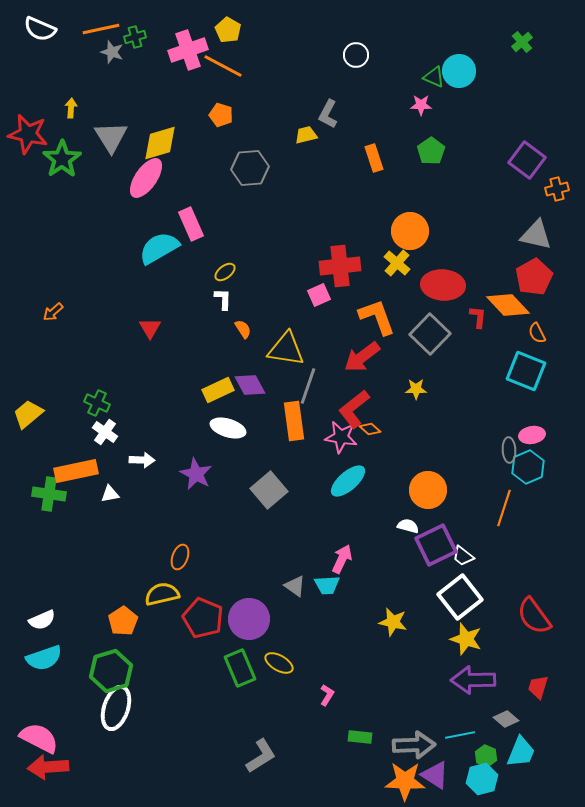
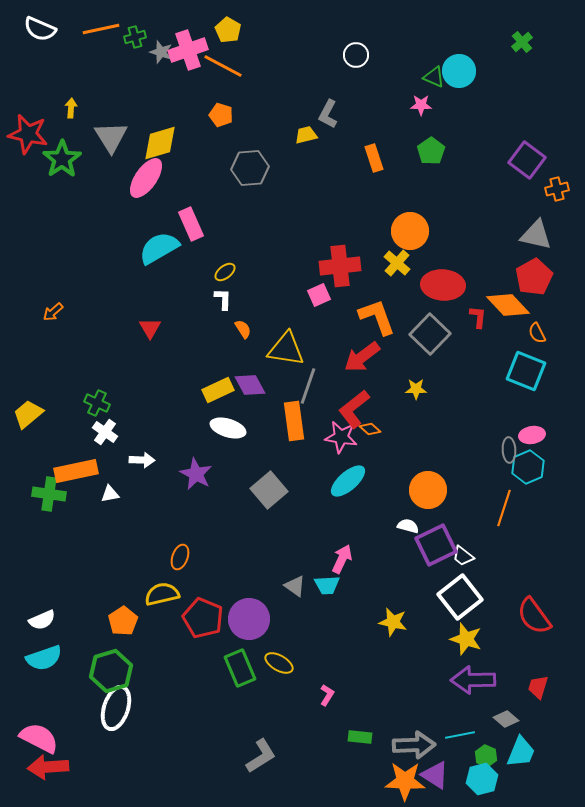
gray star at (112, 52): moved 49 px right
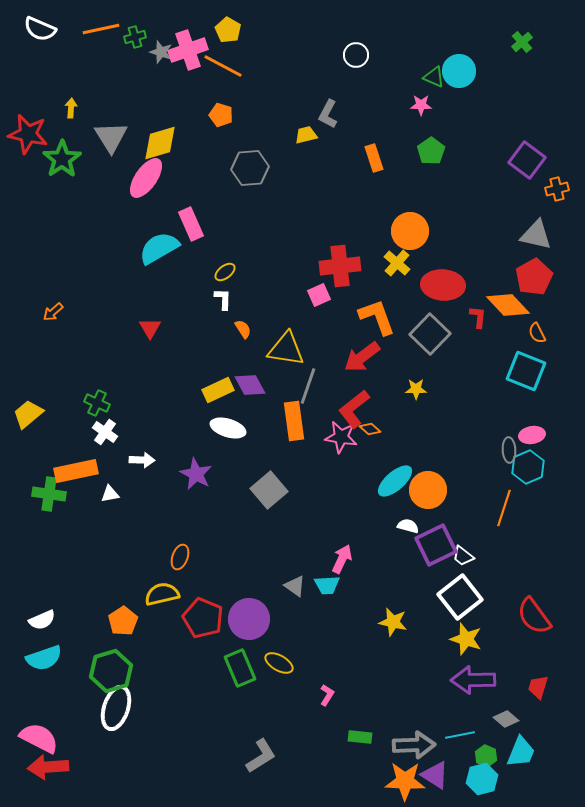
cyan ellipse at (348, 481): moved 47 px right
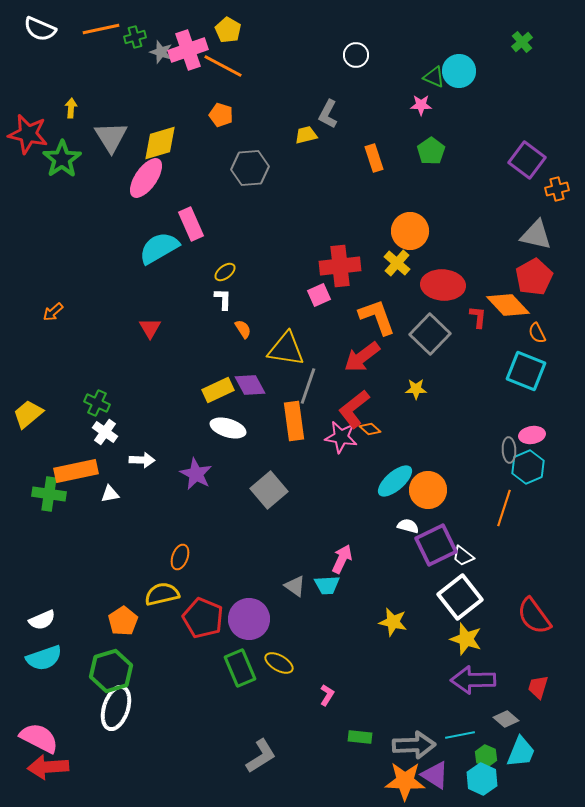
cyan hexagon at (482, 779): rotated 20 degrees counterclockwise
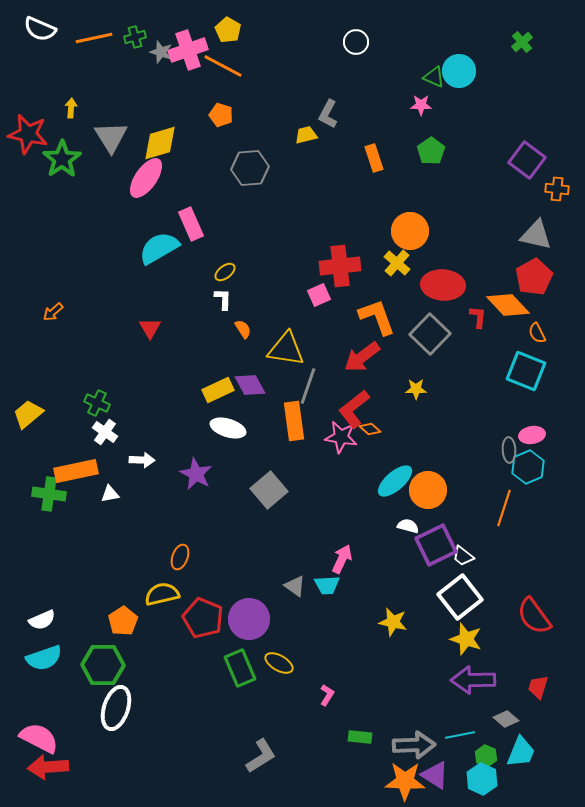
orange line at (101, 29): moved 7 px left, 9 px down
white circle at (356, 55): moved 13 px up
orange cross at (557, 189): rotated 20 degrees clockwise
green hexagon at (111, 671): moved 8 px left, 6 px up; rotated 18 degrees clockwise
